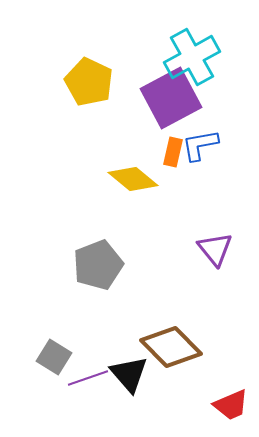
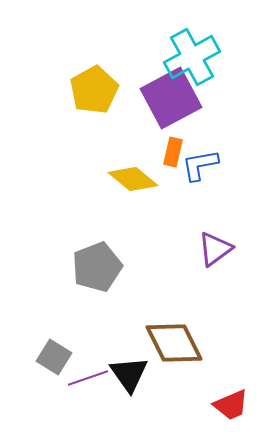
yellow pentagon: moved 5 px right, 8 px down; rotated 18 degrees clockwise
blue L-shape: moved 20 px down
purple triangle: rotated 33 degrees clockwise
gray pentagon: moved 1 px left, 2 px down
brown diamond: moved 3 px right, 4 px up; rotated 18 degrees clockwise
black triangle: rotated 6 degrees clockwise
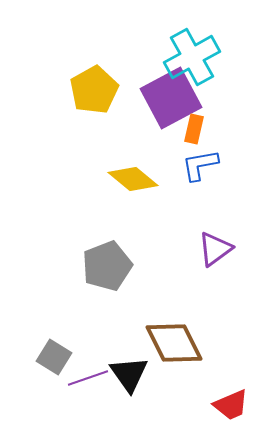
orange rectangle: moved 21 px right, 23 px up
gray pentagon: moved 10 px right, 1 px up
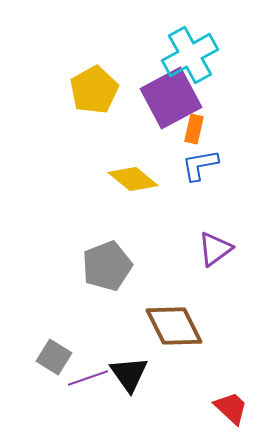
cyan cross: moved 2 px left, 2 px up
brown diamond: moved 17 px up
red trapezoid: moved 3 px down; rotated 114 degrees counterclockwise
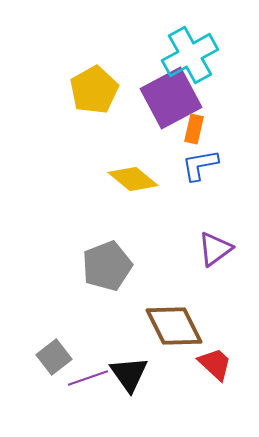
gray square: rotated 20 degrees clockwise
red trapezoid: moved 16 px left, 44 px up
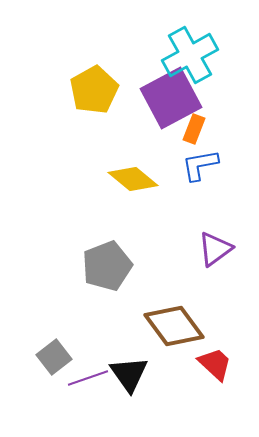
orange rectangle: rotated 8 degrees clockwise
brown diamond: rotated 10 degrees counterclockwise
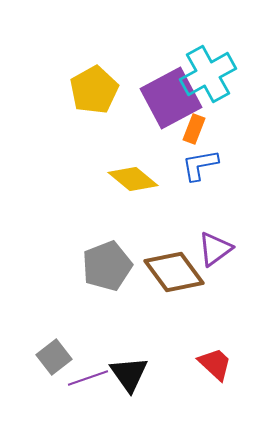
cyan cross: moved 18 px right, 19 px down
brown diamond: moved 54 px up
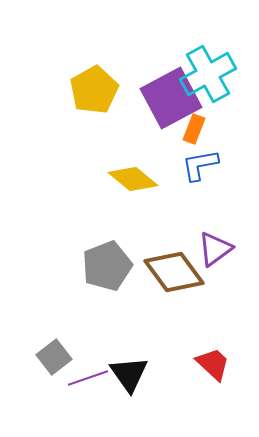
red trapezoid: moved 2 px left
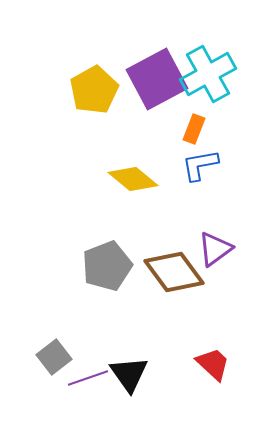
purple square: moved 14 px left, 19 px up
